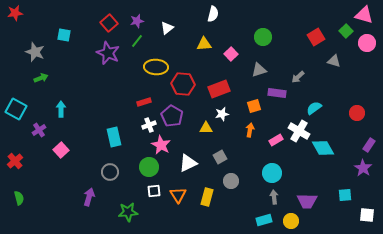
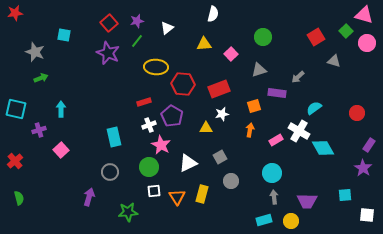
cyan square at (16, 109): rotated 15 degrees counterclockwise
purple cross at (39, 130): rotated 16 degrees clockwise
orange triangle at (178, 195): moved 1 px left, 2 px down
yellow rectangle at (207, 197): moved 5 px left, 3 px up
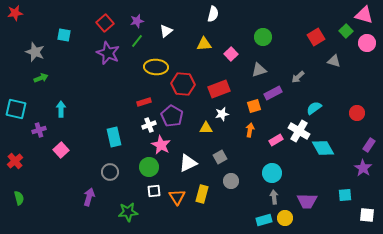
red square at (109, 23): moved 4 px left
white triangle at (167, 28): moved 1 px left, 3 px down
purple rectangle at (277, 93): moved 4 px left; rotated 36 degrees counterclockwise
yellow circle at (291, 221): moved 6 px left, 3 px up
